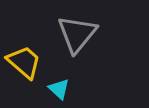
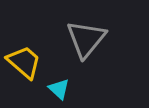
gray triangle: moved 9 px right, 5 px down
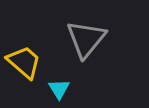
cyan triangle: rotated 15 degrees clockwise
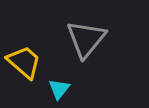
cyan triangle: rotated 10 degrees clockwise
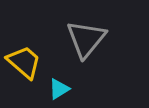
cyan triangle: rotated 20 degrees clockwise
